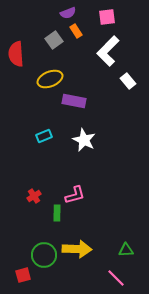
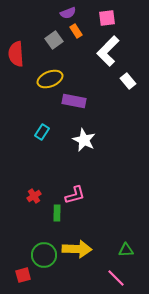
pink square: moved 1 px down
cyan rectangle: moved 2 px left, 4 px up; rotated 35 degrees counterclockwise
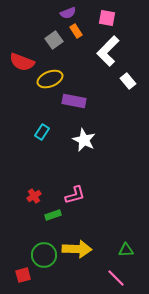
pink square: rotated 18 degrees clockwise
red semicircle: moved 6 px right, 8 px down; rotated 65 degrees counterclockwise
green rectangle: moved 4 px left, 2 px down; rotated 70 degrees clockwise
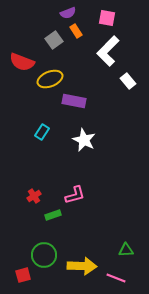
yellow arrow: moved 5 px right, 17 px down
pink line: rotated 24 degrees counterclockwise
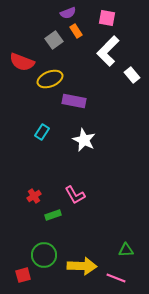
white rectangle: moved 4 px right, 6 px up
pink L-shape: rotated 75 degrees clockwise
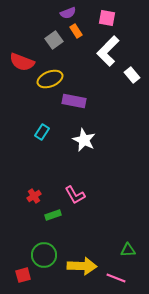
green triangle: moved 2 px right
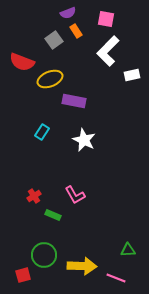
pink square: moved 1 px left, 1 px down
white rectangle: rotated 63 degrees counterclockwise
green rectangle: rotated 42 degrees clockwise
